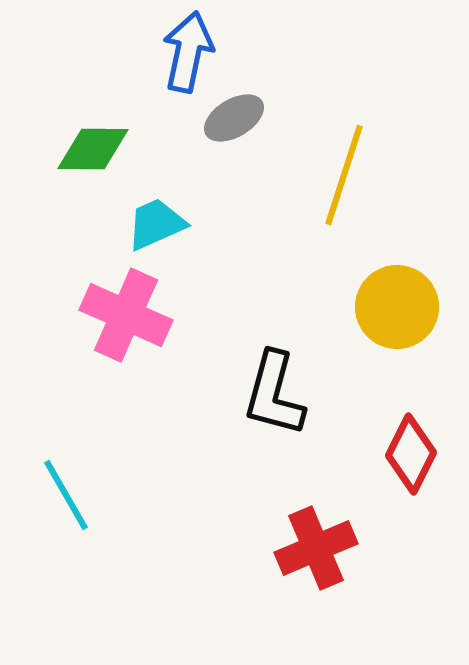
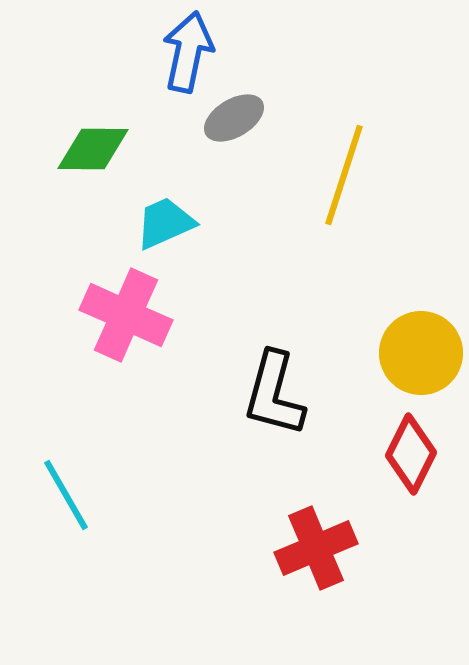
cyan trapezoid: moved 9 px right, 1 px up
yellow circle: moved 24 px right, 46 px down
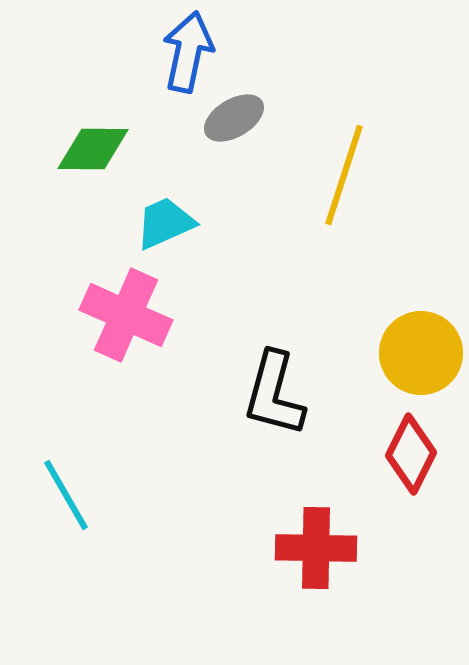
red cross: rotated 24 degrees clockwise
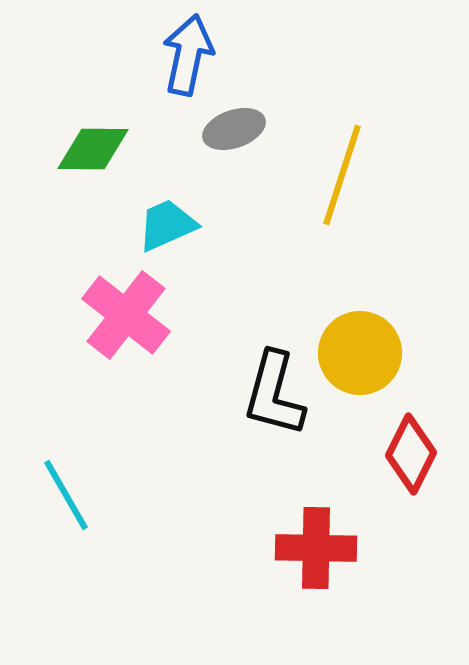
blue arrow: moved 3 px down
gray ellipse: moved 11 px down; rotated 12 degrees clockwise
yellow line: moved 2 px left
cyan trapezoid: moved 2 px right, 2 px down
pink cross: rotated 14 degrees clockwise
yellow circle: moved 61 px left
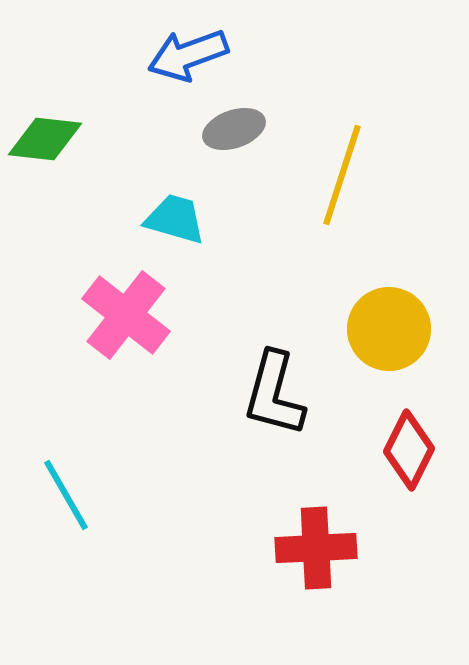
blue arrow: rotated 122 degrees counterclockwise
green diamond: moved 48 px left, 10 px up; rotated 6 degrees clockwise
cyan trapezoid: moved 8 px right, 6 px up; rotated 40 degrees clockwise
yellow circle: moved 29 px right, 24 px up
red diamond: moved 2 px left, 4 px up
red cross: rotated 4 degrees counterclockwise
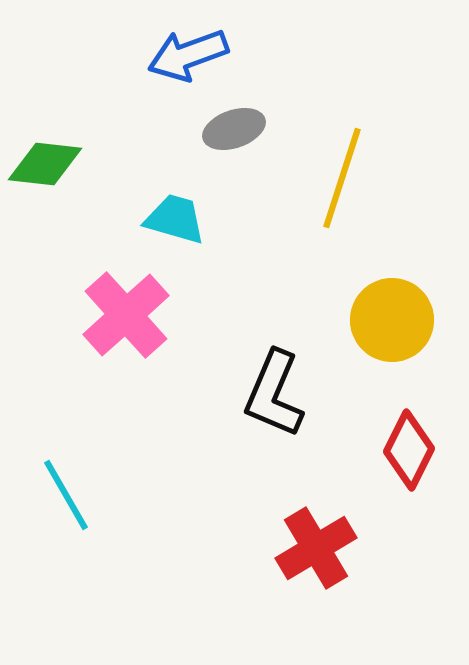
green diamond: moved 25 px down
yellow line: moved 3 px down
pink cross: rotated 10 degrees clockwise
yellow circle: moved 3 px right, 9 px up
black L-shape: rotated 8 degrees clockwise
red cross: rotated 28 degrees counterclockwise
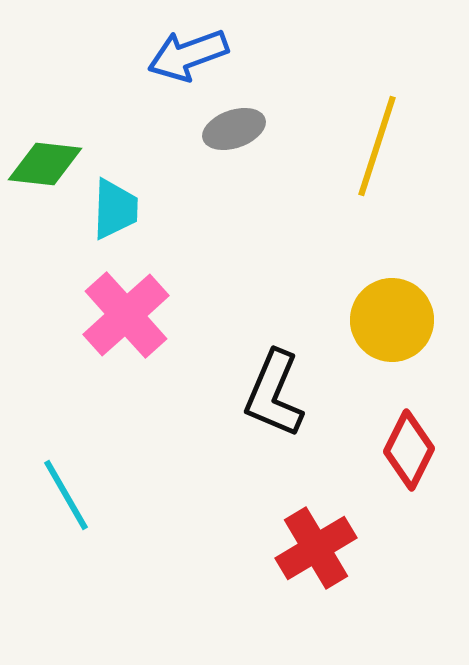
yellow line: moved 35 px right, 32 px up
cyan trapezoid: moved 60 px left, 10 px up; rotated 76 degrees clockwise
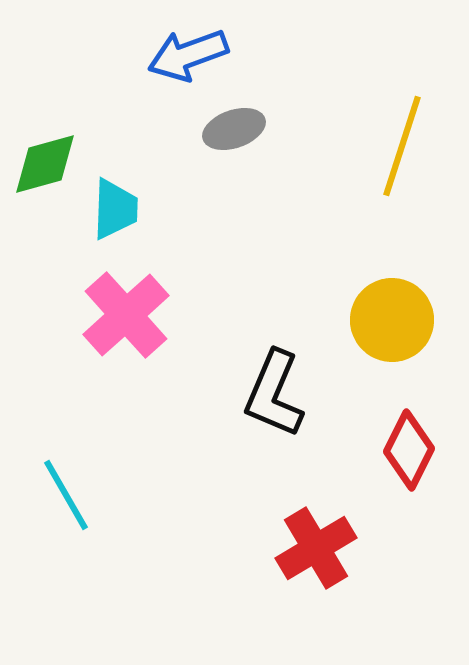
yellow line: moved 25 px right
green diamond: rotated 22 degrees counterclockwise
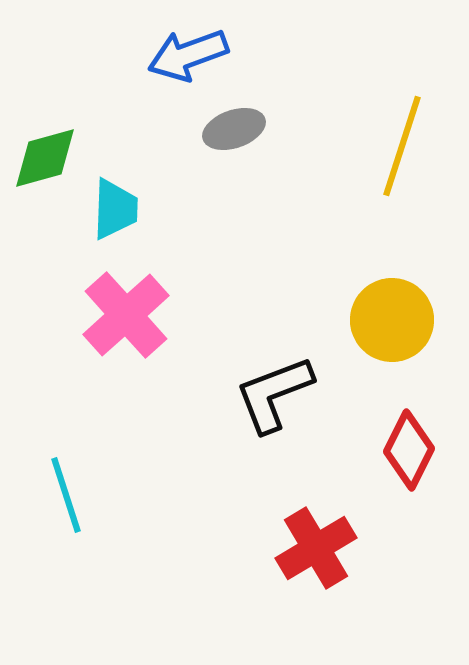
green diamond: moved 6 px up
black L-shape: rotated 46 degrees clockwise
cyan line: rotated 12 degrees clockwise
